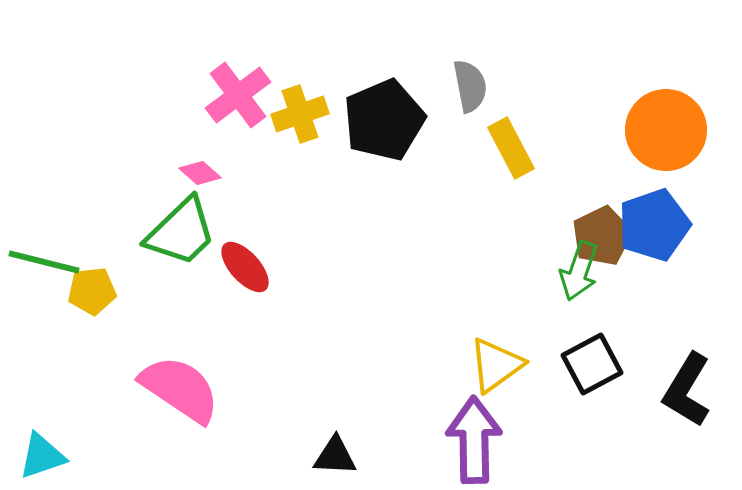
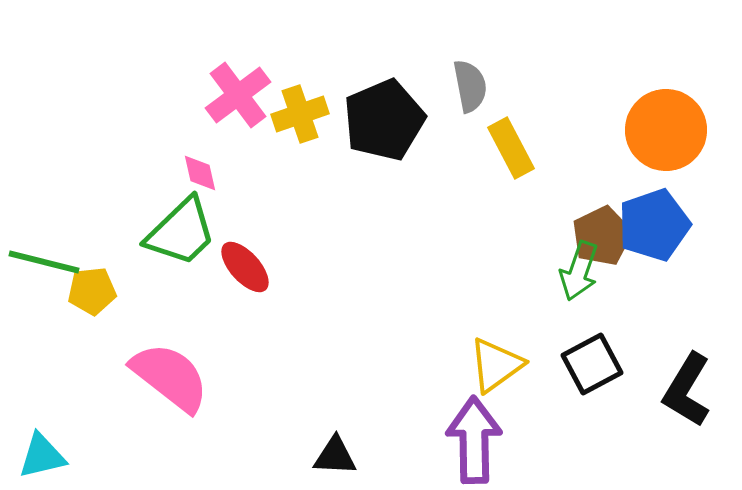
pink diamond: rotated 36 degrees clockwise
pink semicircle: moved 10 px left, 12 px up; rotated 4 degrees clockwise
cyan triangle: rotated 6 degrees clockwise
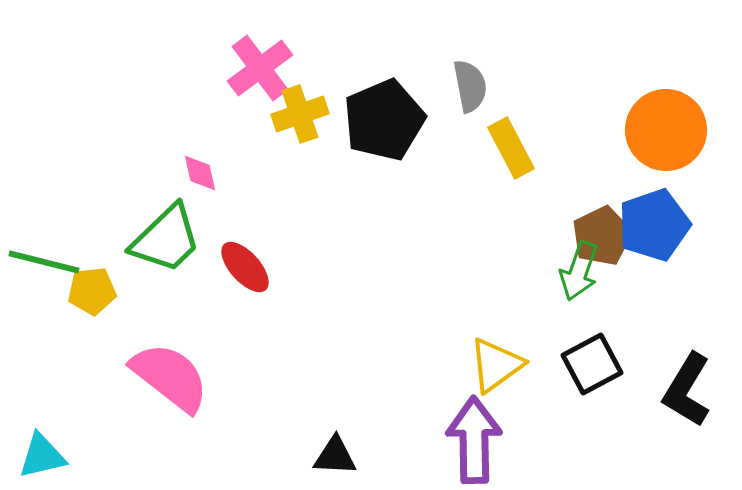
pink cross: moved 22 px right, 27 px up
green trapezoid: moved 15 px left, 7 px down
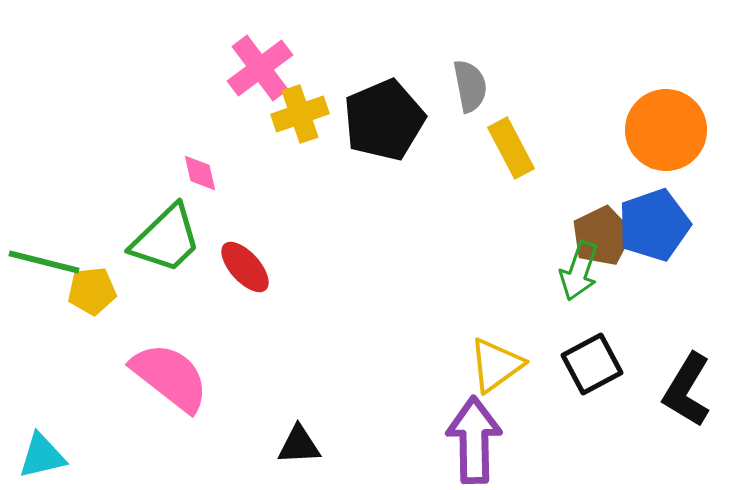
black triangle: moved 36 px left, 11 px up; rotated 6 degrees counterclockwise
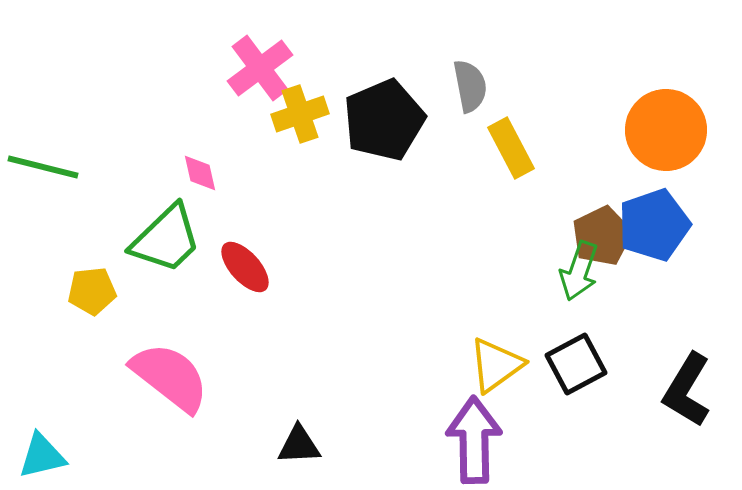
green line: moved 1 px left, 95 px up
black square: moved 16 px left
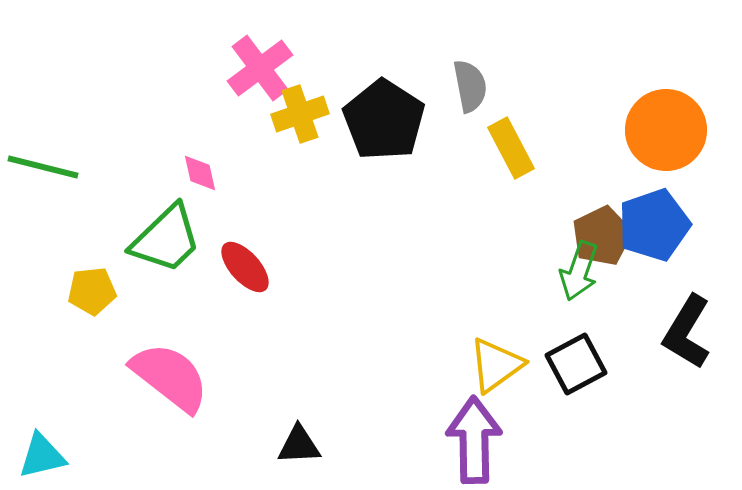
black pentagon: rotated 16 degrees counterclockwise
black L-shape: moved 58 px up
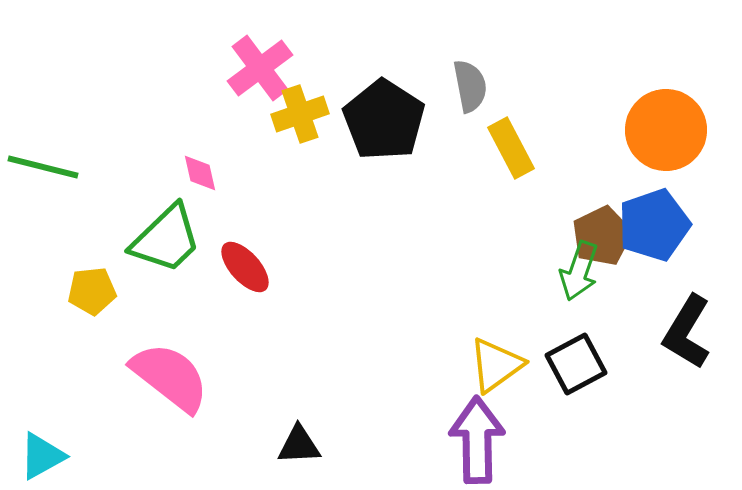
purple arrow: moved 3 px right
cyan triangle: rotated 16 degrees counterclockwise
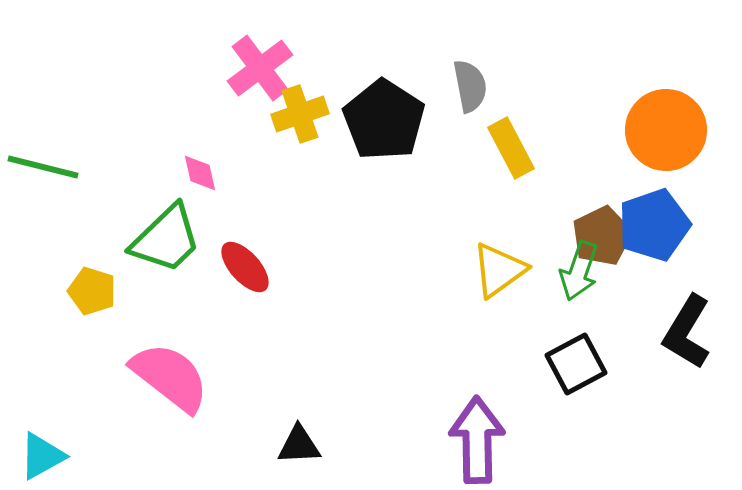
yellow pentagon: rotated 24 degrees clockwise
yellow triangle: moved 3 px right, 95 px up
